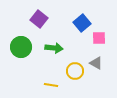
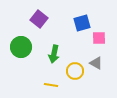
blue square: rotated 24 degrees clockwise
green arrow: moved 6 px down; rotated 96 degrees clockwise
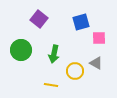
blue square: moved 1 px left, 1 px up
green circle: moved 3 px down
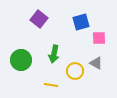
green circle: moved 10 px down
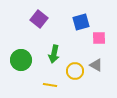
gray triangle: moved 2 px down
yellow line: moved 1 px left
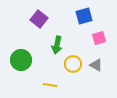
blue square: moved 3 px right, 6 px up
pink square: rotated 16 degrees counterclockwise
green arrow: moved 3 px right, 9 px up
yellow circle: moved 2 px left, 7 px up
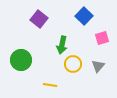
blue square: rotated 30 degrees counterclockwise
pink square: moved 3 px right
green arrow: moved 5 px right
gray triangle: moved 2 px right, 1 px down; rotated 40 degrees clockwise
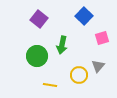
green circle: moved 16 px right, 4 px up
yellow circle: moved 6 px right, 11 px down
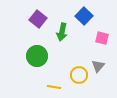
purple square: moved 1 px left
pink square: rotated 32 degrees clockwise
green arrow: moved 13 px up
yellow line: moved 4 px right, 2 px down
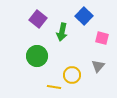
yellow circle: moved 7 px left
